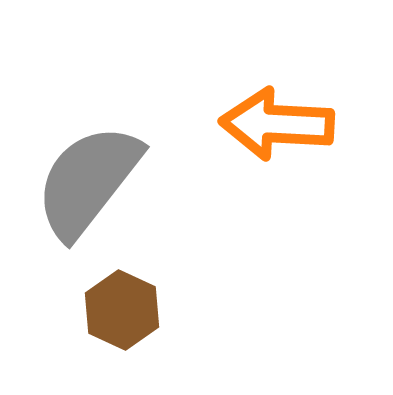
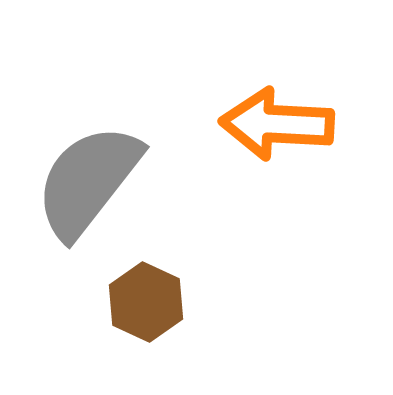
brown hexagon: moved 24 px right, 8 px up
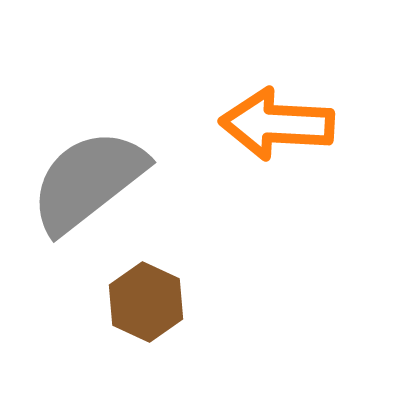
gray semicircle: rotated 14 degrees clockwise
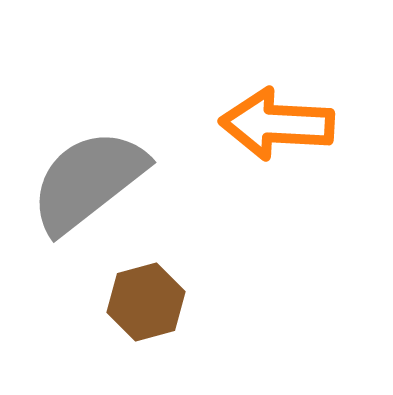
brown hexagon: rotated 20 degrees clockwise
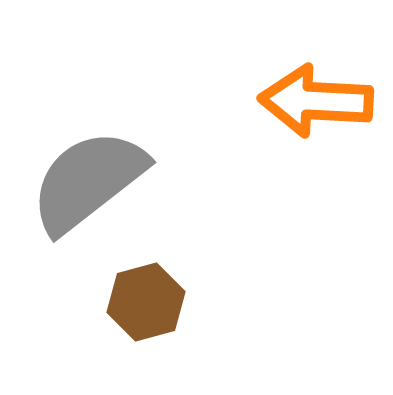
orange arrow: moved 39 px right, 23 px up
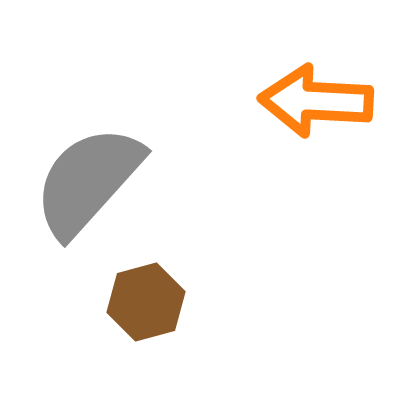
gray semicircle: rotated 10 degrees counterclockwise
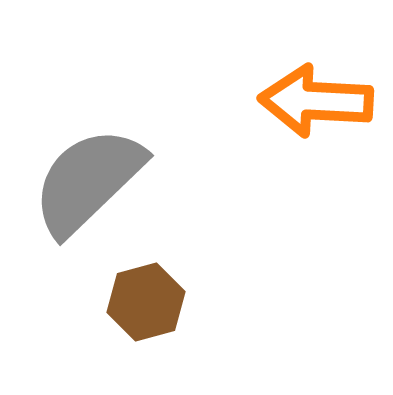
gray semicircle: rotated 4 degrees clockwise
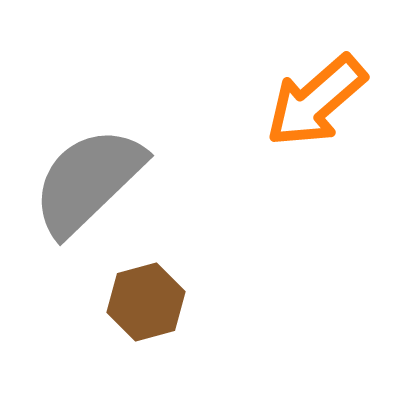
orange arrow: rotated 44 degrees counterclockwise
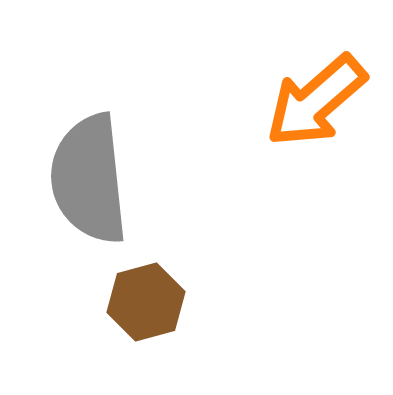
gray semicircle: moved 1 px right, 2 px up; rotated 52 degrees counterclockwise
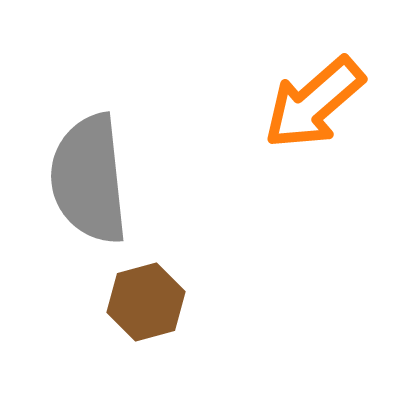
orange arrow: moved 2 px left, 2 px down
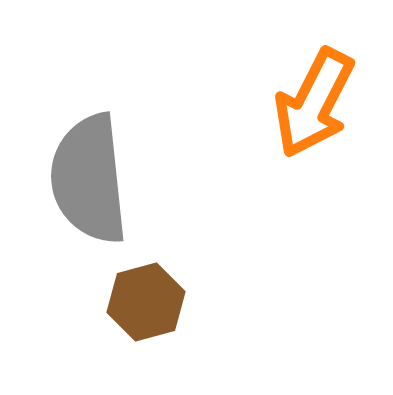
orange arrow: rotated 22 degrees counterclockwise
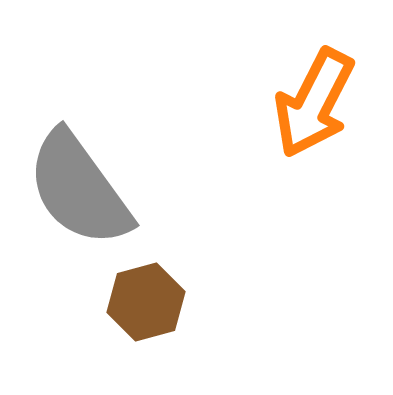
gray semicircle: moved 10 px left, 10 px down; rotated 30 degrees counterclockwise
